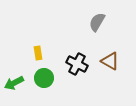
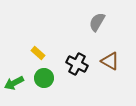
yellow rectangle: rotated 40 degrees counterclockwise
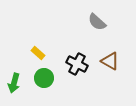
gray semicircle: rotated 78 degrees counterclockwise
green arrow: rotated 48 degrees counterclockwise
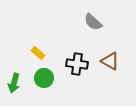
gray semicircle: moved 4 px left
black cross: rotated 20 degrees counterclockwise
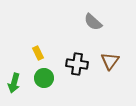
yellow rectangle: rotated 24 degrees clockwise
brown triangle: rotated 36 degrees clockwise
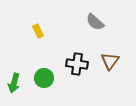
gray semicircle: moved 2 px right
yellow rectangle: moved 22 px up
